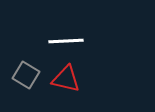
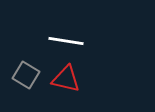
white line: rotated 12 degrees clockwise
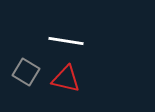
gray square: moved 3 px up
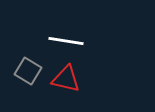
gray square: moved 2 px right, 1 px up
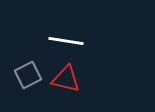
gray square: moved 4 px down; rotated 32 degrees clockwise
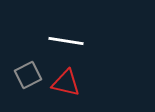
red triangle: moved 4 px down
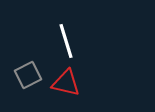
white line: rotated 64 degrees clockwise
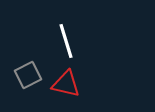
red triangle: moved 1 px down
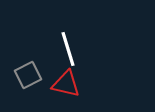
white line: moved 2 px right, 8 px down
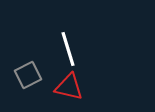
red triangle: moved 3 px right, 3 px down
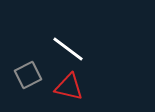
white line: rotated 36 degrees counterclockwise
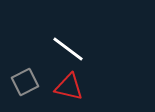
gray square: moved 3 px left, 7 px down
